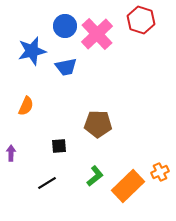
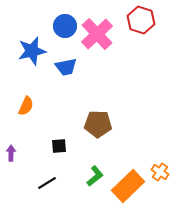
orange cross: rotated 30 degrees counterclockwise
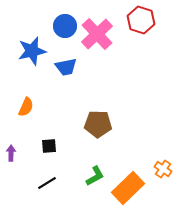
orange semicircle: moved 1 px down
black square: moved 10 px left
orange cross: moved 3 px right, 3 px up
green L-shape: rotated 10 degrees clockwise
orange rectangle: moved 2 px down
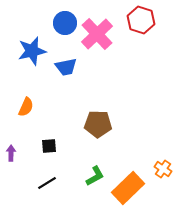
blue circle: moved 3 px up
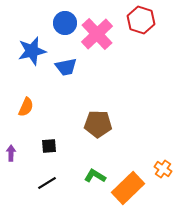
green L-shape: rotated 120 degrees counterclockwise
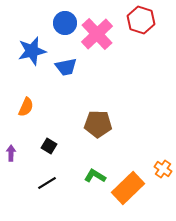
black square: rotated 35 degrees clockwise
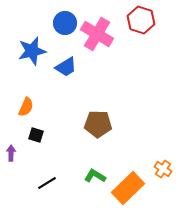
pink cross: rotated 16 degrees counterclockwise
blue trapezoid: rotated 20 degrees counterclockwise
black square: moved 13 px left, 11 px up; rotated 14 degrees counterclockwise
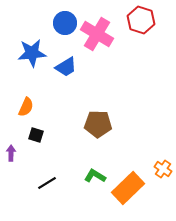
blue star: moved 2 px down; rotated 8 degrees clockwise
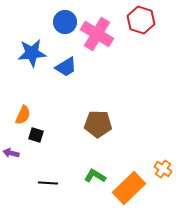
blue circle: moved 1 px up
orange semicircle: moved 3 px left, 8 px down
purple arrow: rotated 77 degrees counterclockwise
black line: moved 1 px right; rotated 36 degrees clockwise
orange rectangle: moved 1 px right
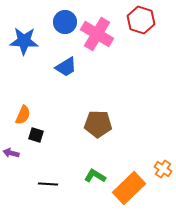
blue star: moved 8 px left, 12 px up; rotated 8 degrees clockwise
black line: moved 1 px down
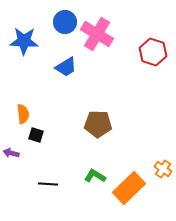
red hexagon: moved 12 px right, 32 px down
orange semicircle: moved 1 px up; rotated 30 degrees counterclockwise
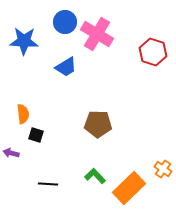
green L-shape: rotated 15 degrees clockwise
